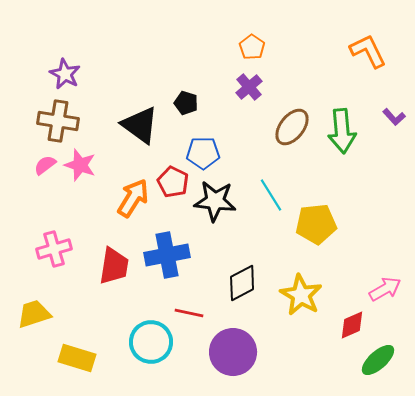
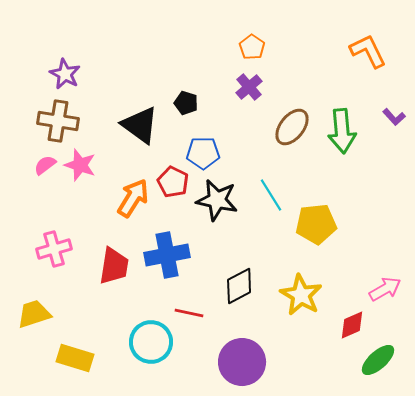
black star: moved 2 px right, 1 px up; rotated 6 degrees clockwise
black diamond: moved 3 px left, 3 px down
purple circle: moved 9 px right, 10 px down
yellow rectangle: moved 2 px left
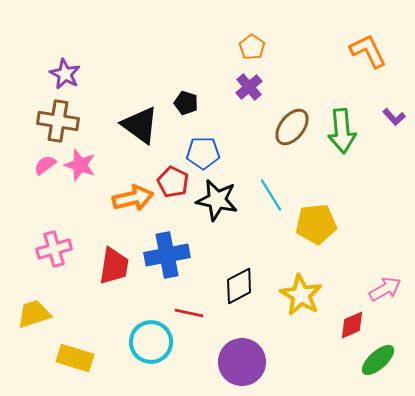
orange arrow: rotated 45 degrees clockwise
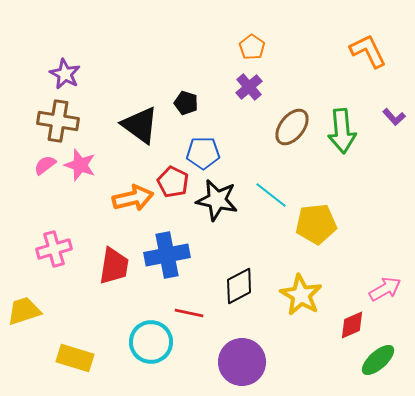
cyan line: rotated 20 degrees counterclockwise
yellow trapezoid: moved 10 px left, 3 px up
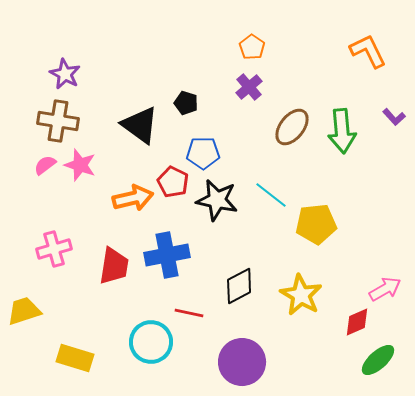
red diamond: moved 5 px right, 3 px up
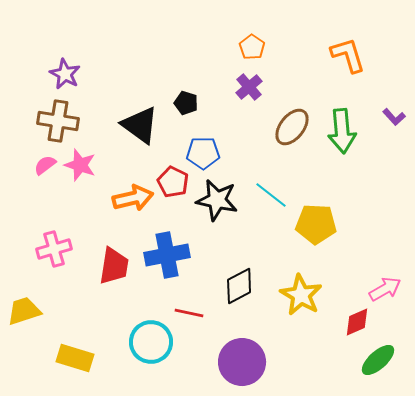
orange L-shape: moved 20 px left, 4 px down; rotated 9 degrees clockwise
yellow pentagon: rotated 9 degrees clockwise
